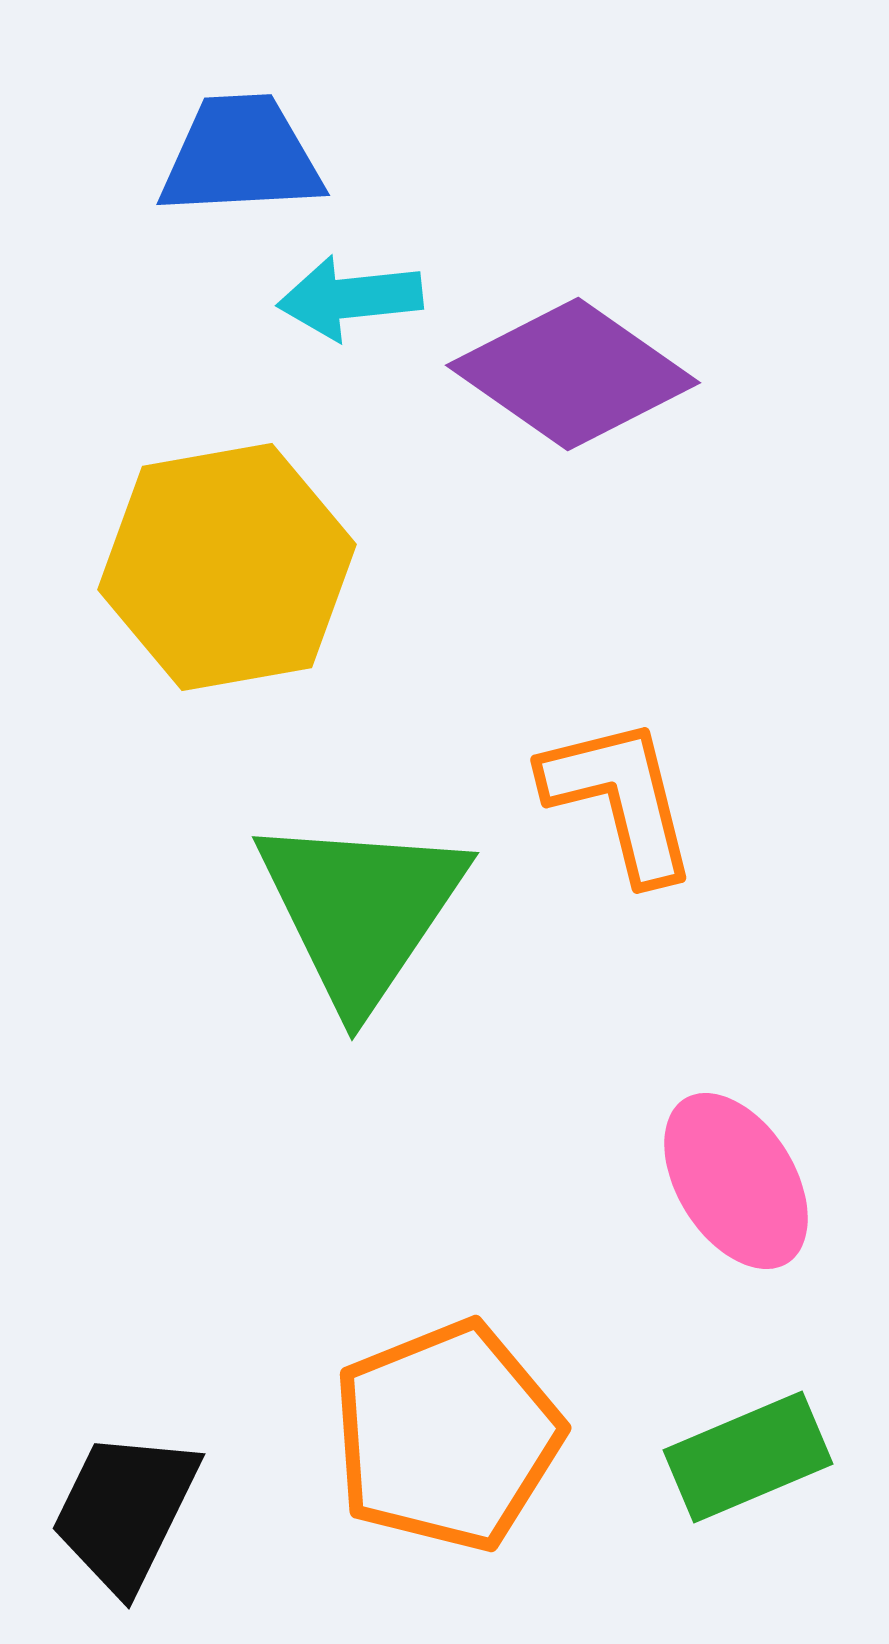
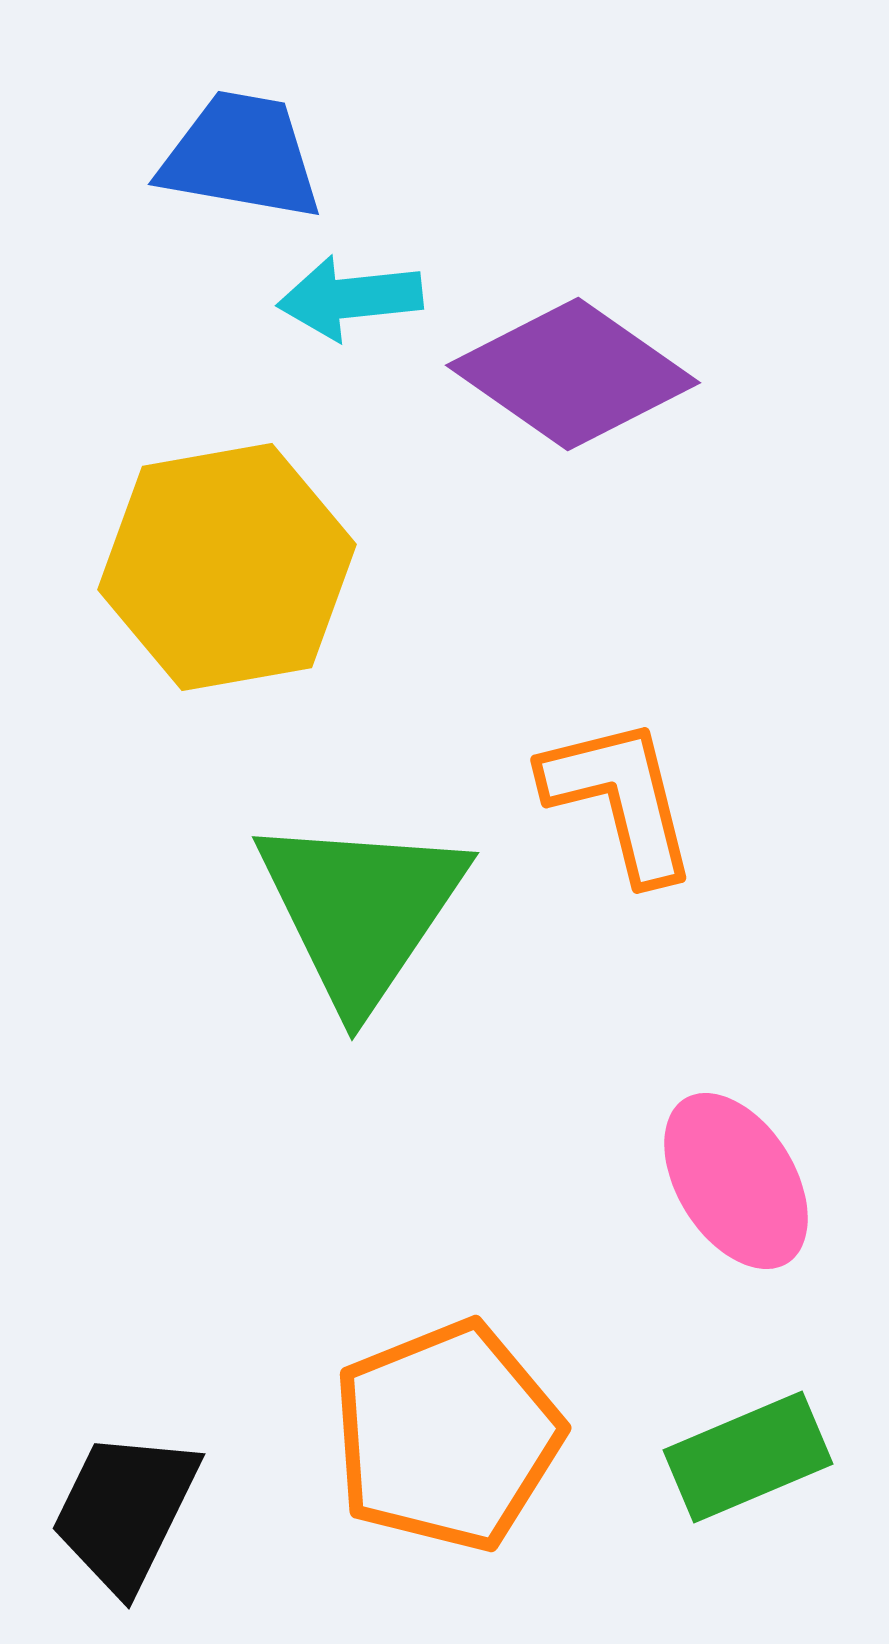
blue trapezoid: rotated 13 degrees clockwise
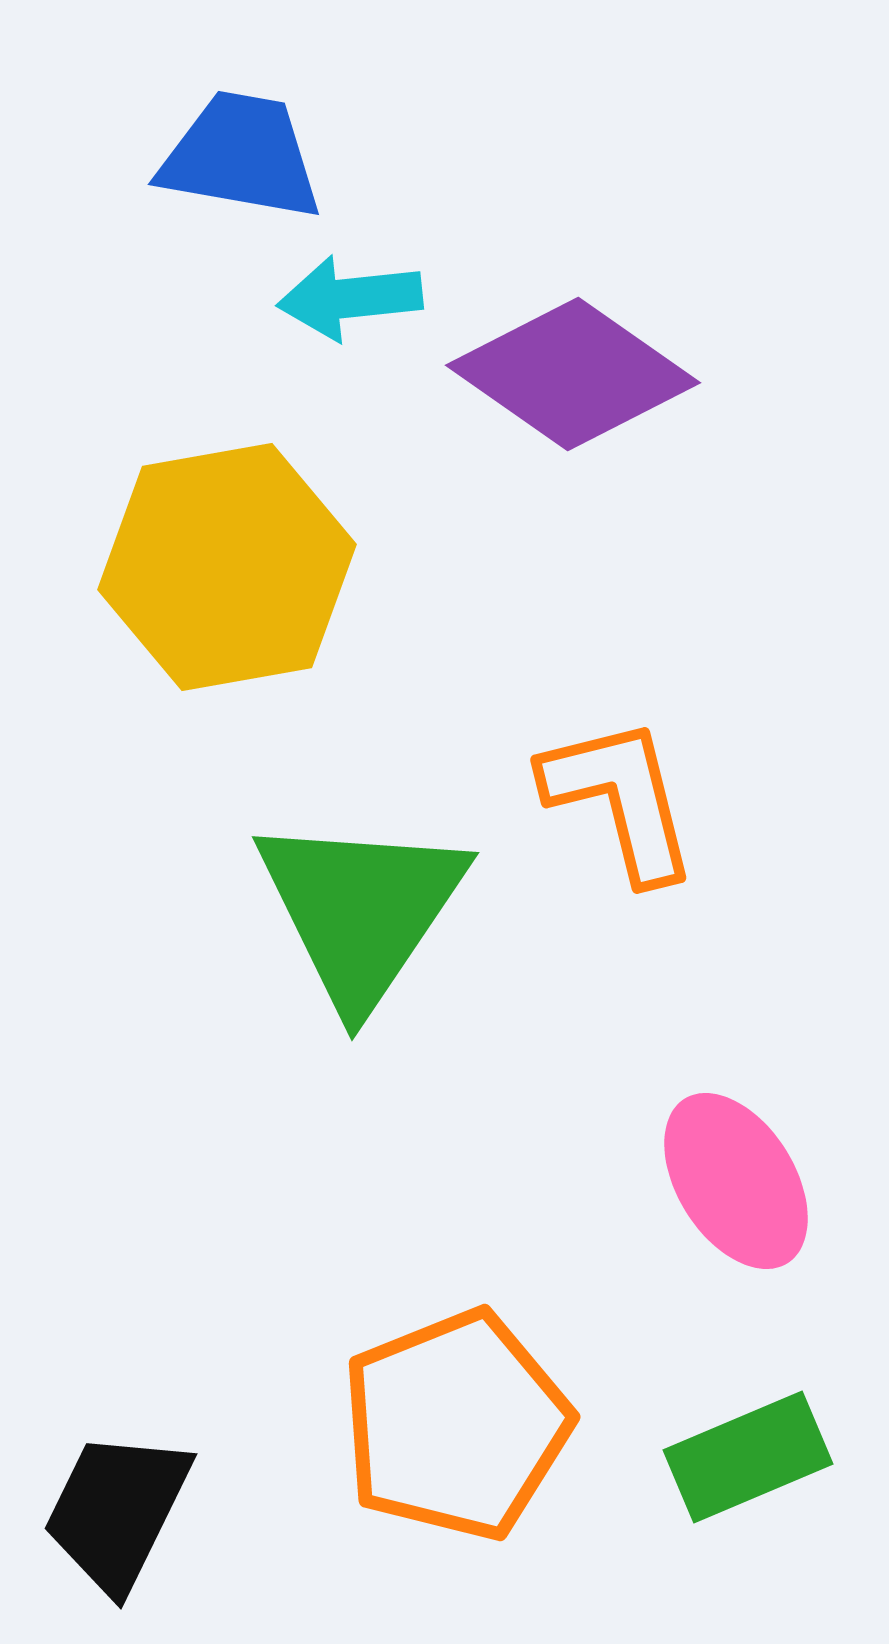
orange pentagon: moved 9 px right, 11 px up
black trapezoid: moved 8 px left
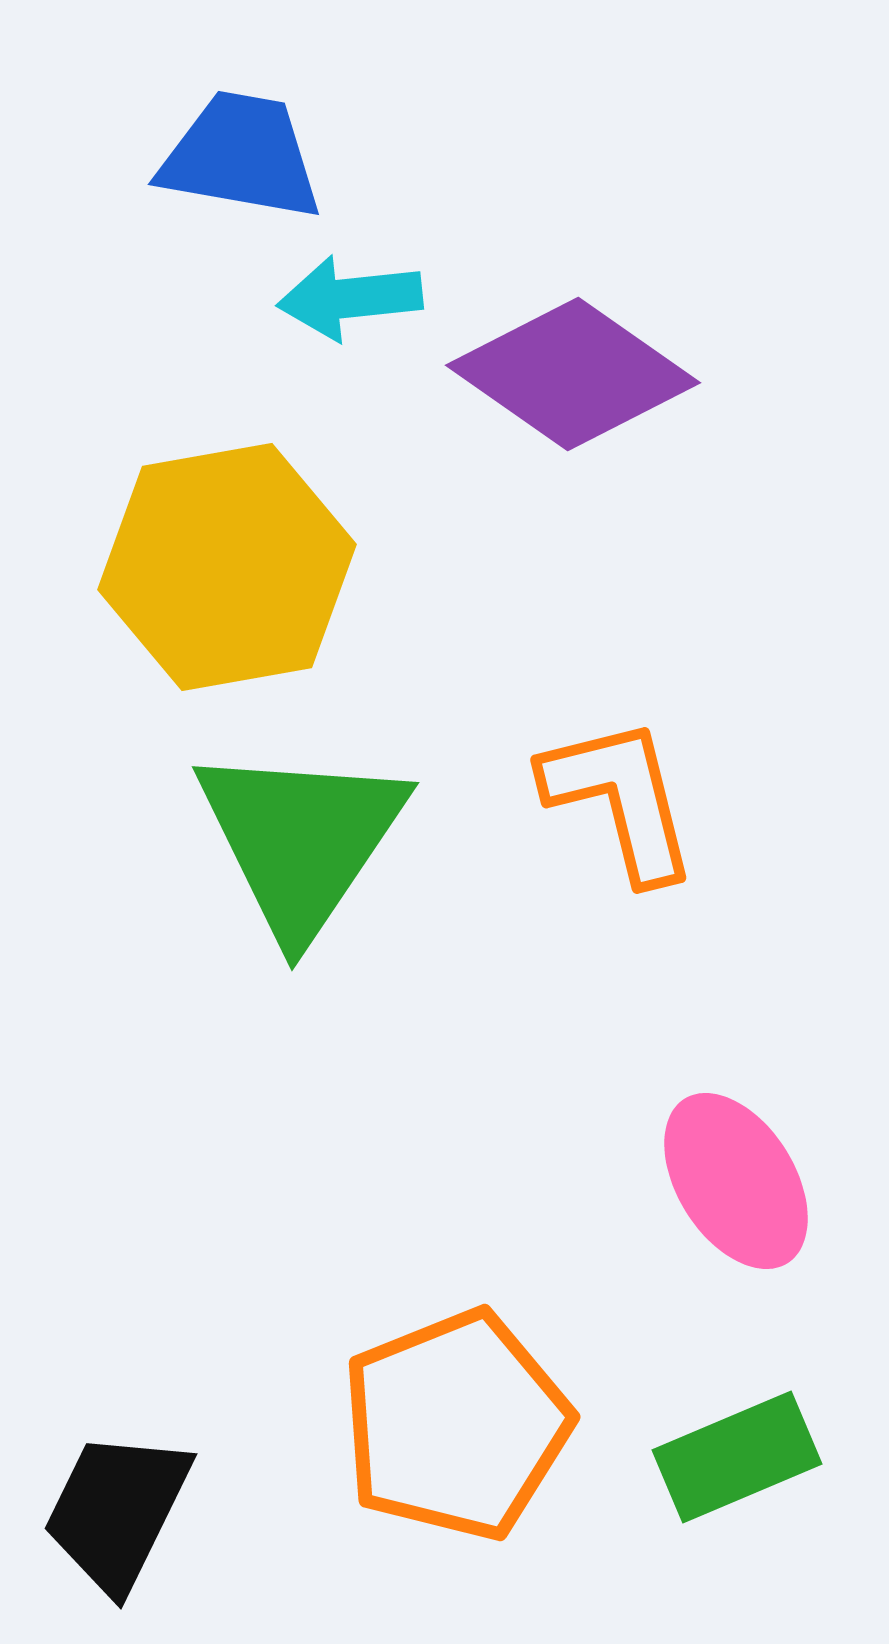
green triangle: moved 60 px left, 70 px up
green rectangle: moved 11 px left
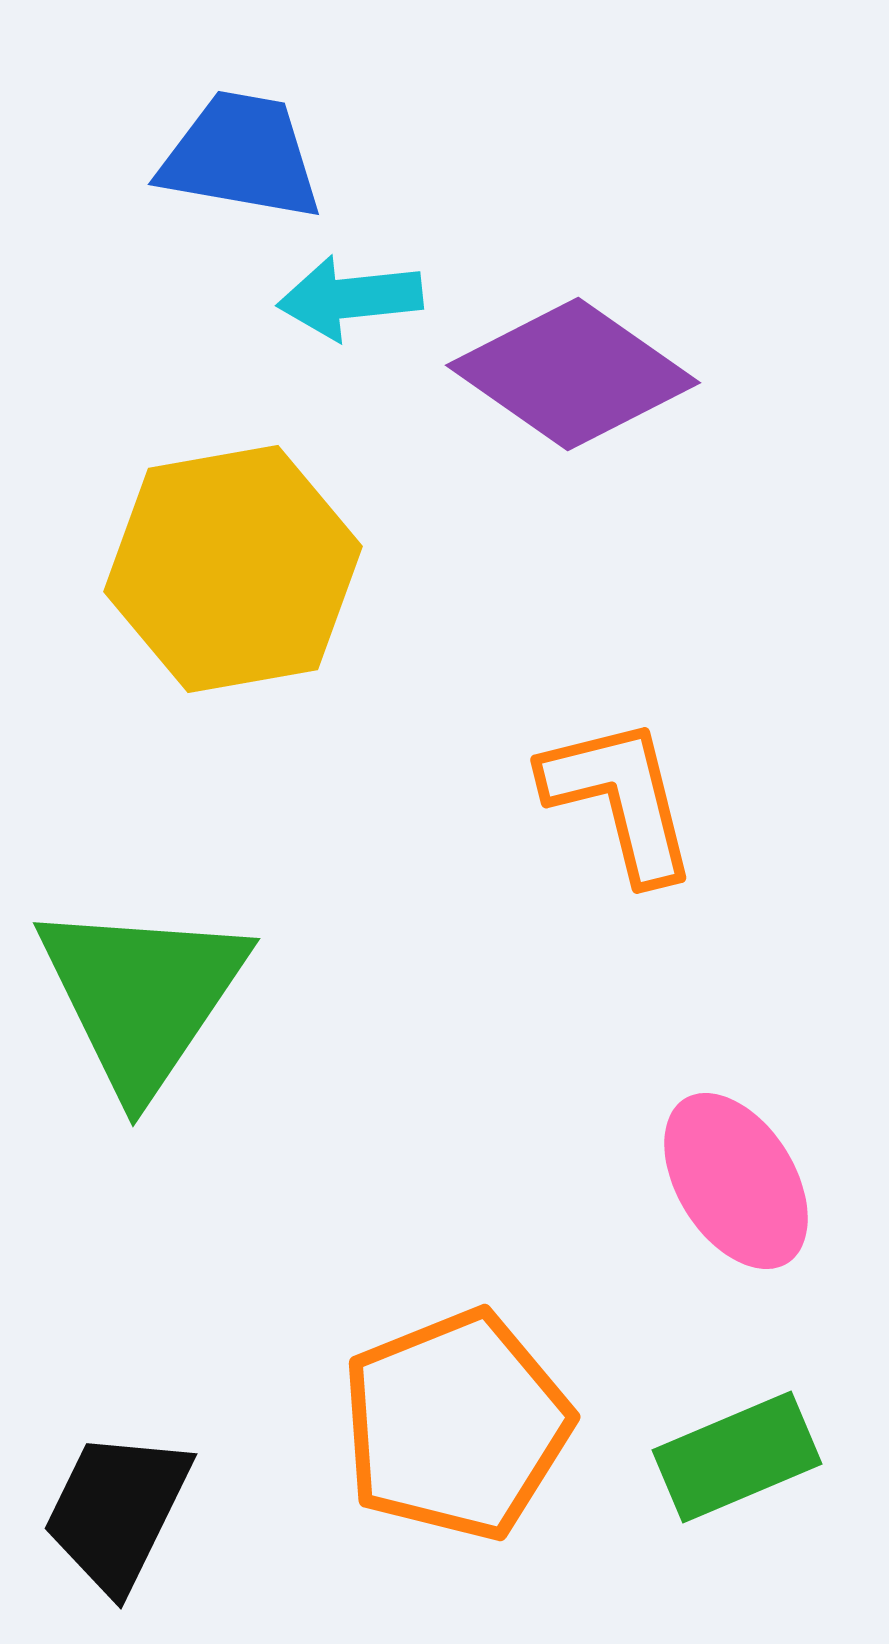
yellow hexagon: moved 6 px right, 2 px down
green triangle: moved 159 px left, 156 px down
